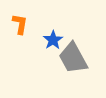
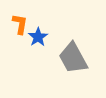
blue star: moved 15 px left, 3 px up
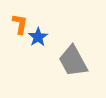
gray trapezoid: moved 3 px down
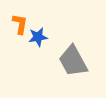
blue star: rotated 24 degrees clockwise
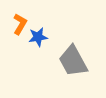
orange L-shape: rotated 20 degrees clockwise
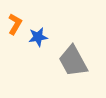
orange L-shape: moved 5 px left
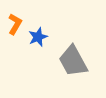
blue star: rotated 12 degrees counterclockwise
